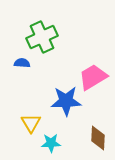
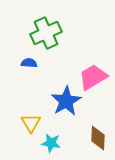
green cross: moved 4 px right, 4 px up
blue semicircle: moved 7 px right
blue star: rotated 28 degrees counterclockwise
cyan star: rotated 12 degrees clockwise
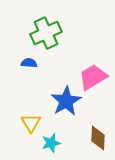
cyan star: rotated 24 degrees counterclockwise
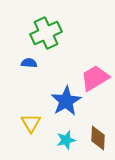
pink trapezoid: moved 2 px right, 1 px down
cyan star: moved 15 px right, 3 px up
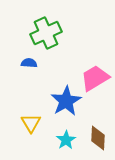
cyan star: rotated 18 degrees counterclockwise
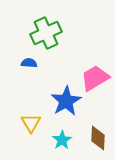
cyan star: moved 4 px left
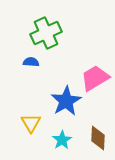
blue semicircle: moved 2 px right, 1 px up
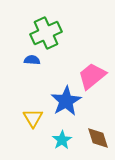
blue semicircle: moved 1 px right, 2 px up
pink trapezoid: moved 3 px left, 2 px up; rotated 8 degrees counterclockwise
yellow triangle: moved 2 px right, 5 px up
brown diamond: rotated 20 degrees counterclockwise
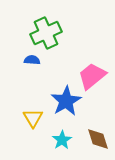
brown diamond: moved 1 px down
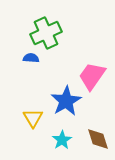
blue semicircle: moved 1 px left, 2 px up
pink trapezoid: rotated 16 degrees counterclockwise
